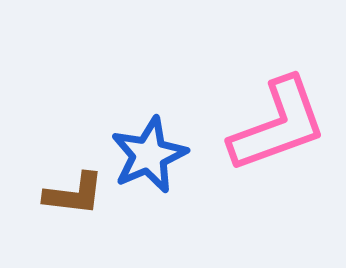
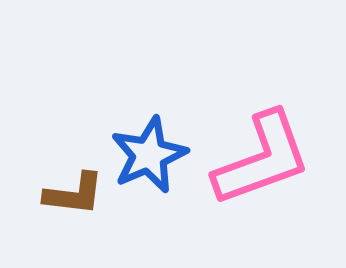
pink L-shape: moved 16 px left, 34 px down
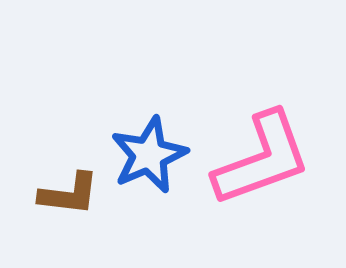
brown L-shape: moved 5 px left
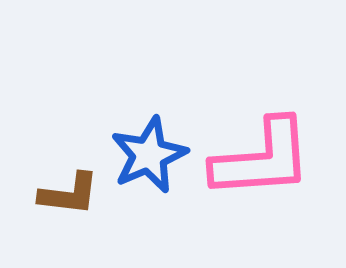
pink L-shape: rotated 16 degrees clockwise
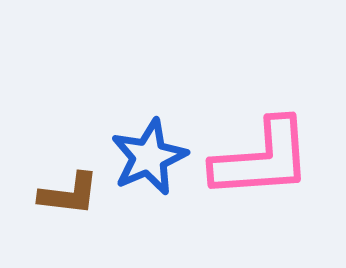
blue star: moved 2 px down
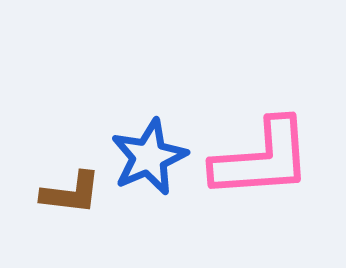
brown L-shape: moved 2 px right, 1 px up
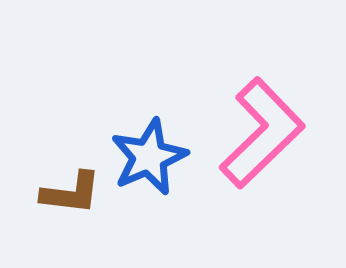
pink L-shape: moved 26 px up; rotated 40 degrees counterclockwise
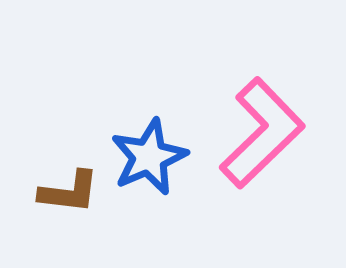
brown L-shape: moved 2 px left, 1 px up
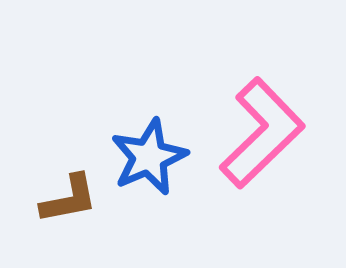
brown L-shape: moved 7 px down; rotated 18 degrees counterclockwise
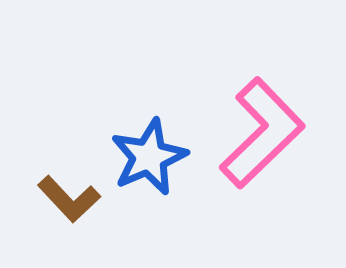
brown L-shape: rotated 58 degrees clockwise
